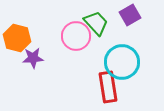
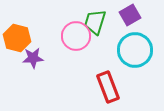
green trapezoid: moved 1 px left, 1 px up; rotated 120 degrees counterclockwise
cyan circle: moved 13 px right, 12 px up
red rectangle: rotated 12 degrees counterclockwise
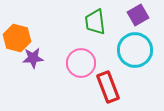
purple square: moved 8 px right
green trapezoid: rotated 24 degrees counterclockwise
pink circle: moved 5 px right, 27 px down
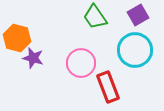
green trapezoid: moved 5 px up; rotated 28 degrees counterclockwise
purple star: rotated 20 degrees clockwise
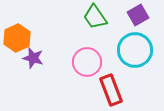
orange hexagon: rotated 20 degrees clockwise
pink circle: moved 6 px right, 1 px up
red rectangle: moved 3 px right, 3 px down
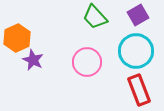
green trapezoid: rotated 8 degrees counterclockwise
cyan circle: moved 1 px right, 1 px down
purple star: moved 2 px down; rotated 10 degrees clockwise
red rectangle: moved 28 px right
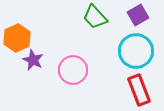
pink circle: moved 14 px left, 8 px down
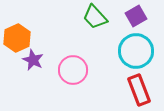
purple square: moved 2 px left, 1 px down
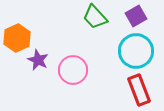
purple star: moved 5 px right
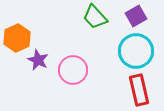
red rectangle: rotated 8 degrees clockwise
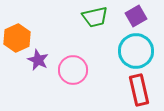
green trapezoid: rotated 60 degrees counterclockwise
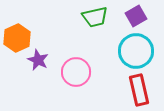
pink circle: moved 3 px right, 2 px down
